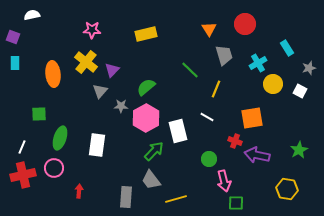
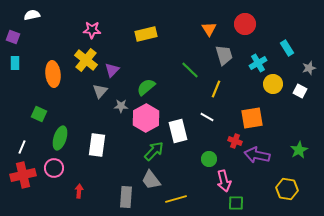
yellow cross at (86, 62): moved 2 px up
green square at (39, 114): rotated 28 degrees clockwise
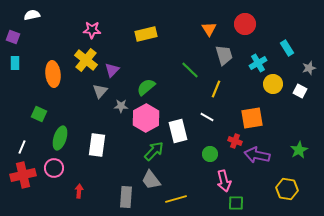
green circle at (209, 159): moved 1 px right, 5 px up
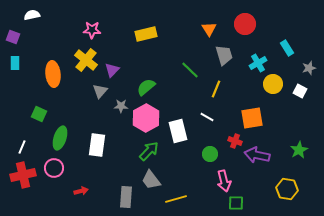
green arrow at (154, 151): moved 5 px left
red arrow at (79, 191): moved 2 px right; rotated 72 degrees clockwise
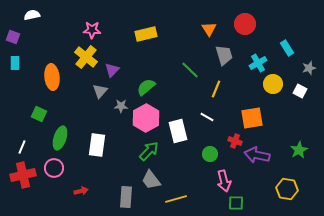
yellow cross at (86, 60): moved 3 px up
orange ellipse at (53, 74): moved 1 px left, 3 px down
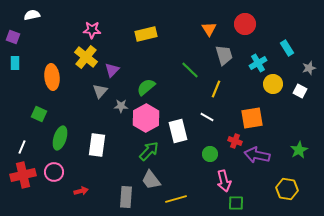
pink circle at (54, 168): moved 4 px down
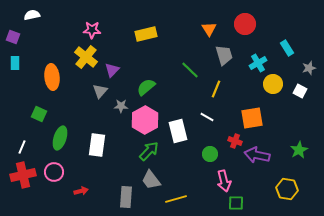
pink hexagon at (146, 118): moved 1 px left, 2 px down
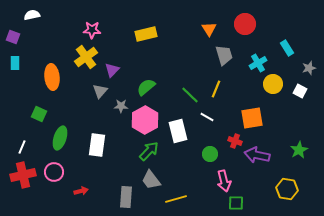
yellow cross at (86, 57): rotated 15 degrees clockwise
green line at (190, 70): moved 25 px down
